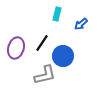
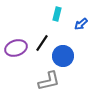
purple ellipse: rotated 55 degrees clockwise
gray L-shape: moved 4 px right, 6 px down
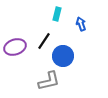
blue arrow: rotated 112 degrees clockwise
black line: moved 2 px right, 2 px up
purple ellipse: moved 1 px left, 1 px up
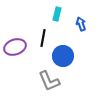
black line: moved 1 px left, 3 px up; rotated 24 degrees counterclockwise
gray L-shape: rotated 80 degrees clockwise
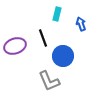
black line: rotated 30 degrees counterclockwise
purple ellipse: moved 1 px up
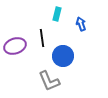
black line: moved 1 px left; rotated 12 degrees clockwise
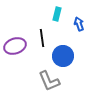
blue arrow: moved 2 px left
